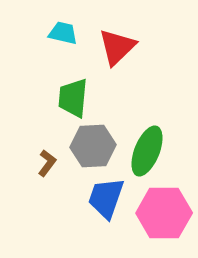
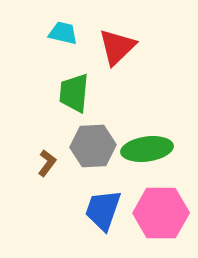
green trapezoid: moved 1 px right, 5 px up
green ellipse: moved 2 px up; rotated 60 degrees clockwise
blue trapezoid: moved 3 px left, 12 px down
pink hexagon: moved 3 px left
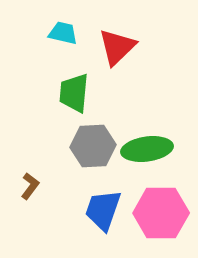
brown L-shape: moved 17 px left, 23 px down
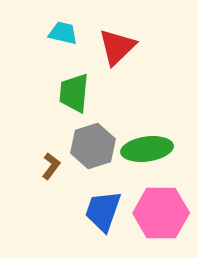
gray hexagon: rotated 15 degrees counterclockwise
brown L-shape: moved 21 px right, 20 px up
blue trapezoid: moved 1 px down
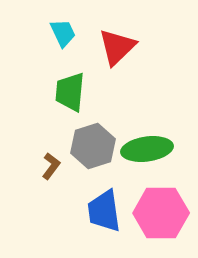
cyan trapezoid: rotated 52 degrees clockwise
green trapezoid: moved 4 px left, 1 px up
blue trapezoid: moved 1 px right; rotated 27 degrees counterclockwise
